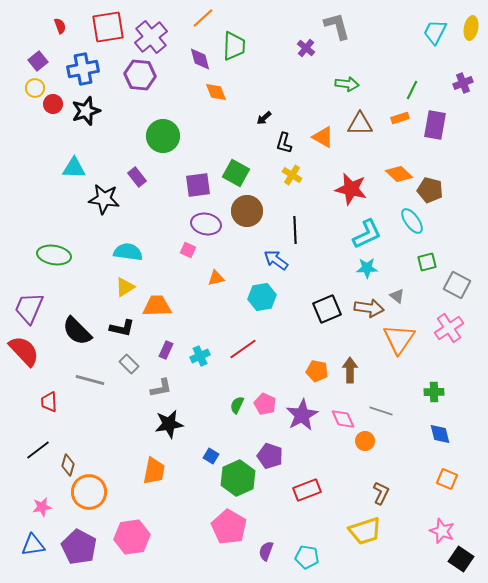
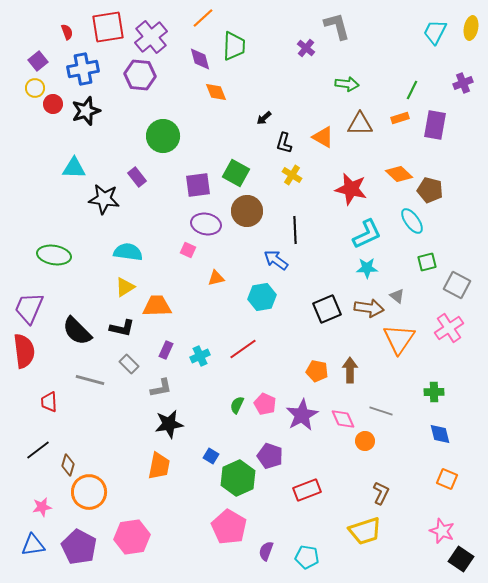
red semicircle at (60, 26): moved 7 px right, 6 px down
red semicircle at (24, 351): rotated 36 degrees clockwise
orange trapezoid at (154, 471): moved 5 px right, 5 px up
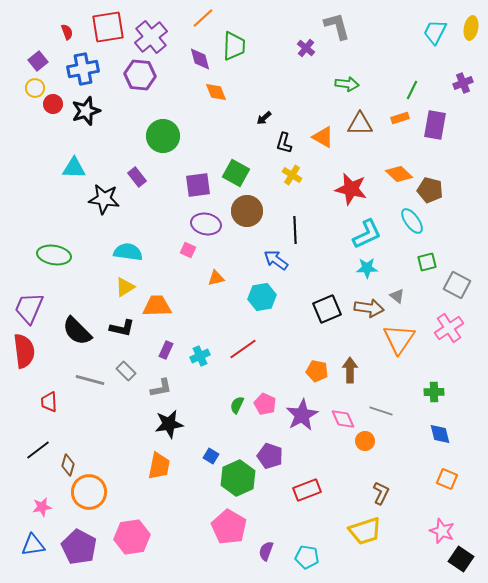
gray rectangle at (129, 364): moved 3 px left, 7 px down
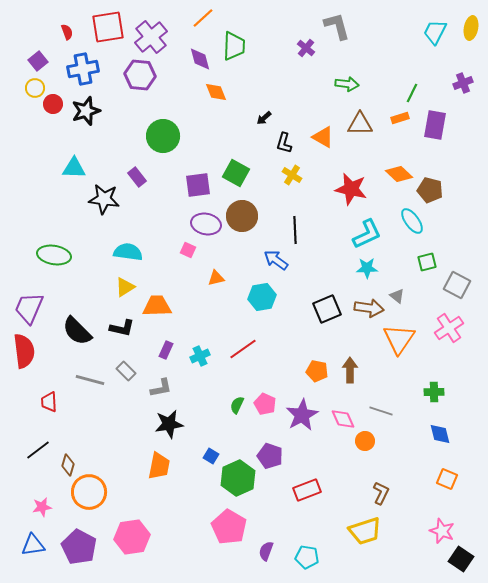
green line at (412, 90): moved 3 px down
brown circle at (247, 211): moved 5 px left, 5 px down
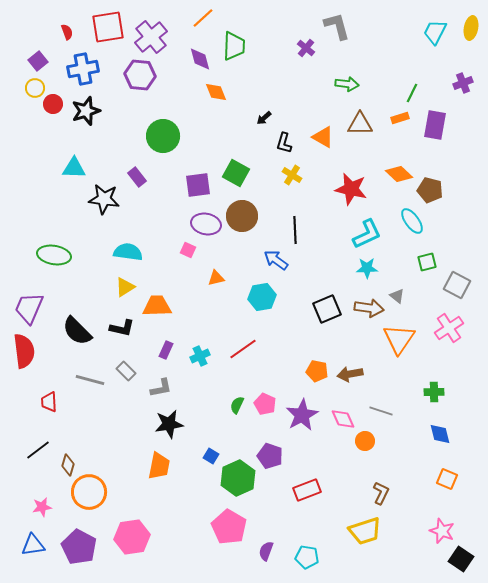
brown arrow at (350, 370): moved 4 px down; rotated 100 degrees counterclockwise
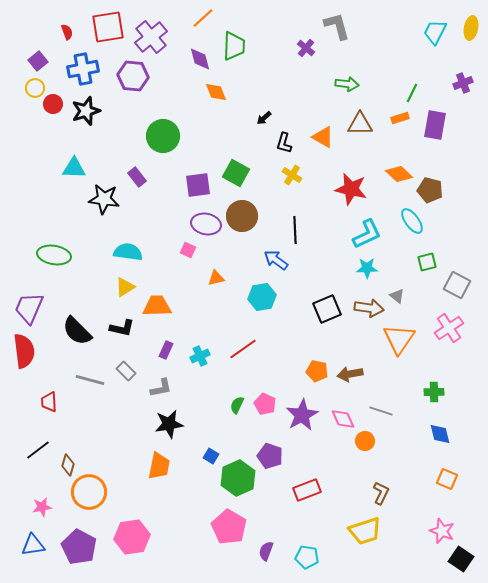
purple hexagon at (140, 75): moved 7 px left, 1 px down
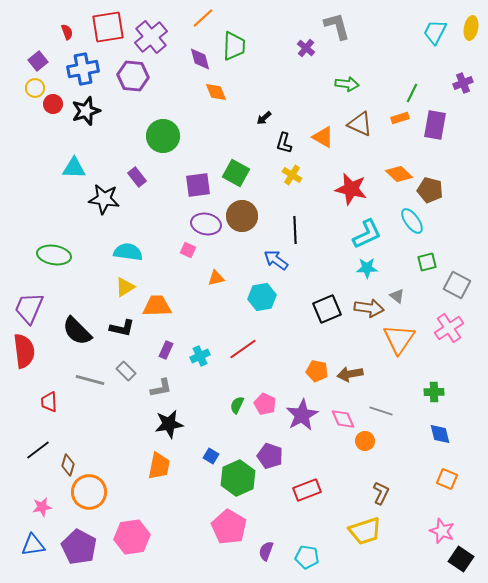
brown triangle at (360, 124): rotated 24 degrees clockwise
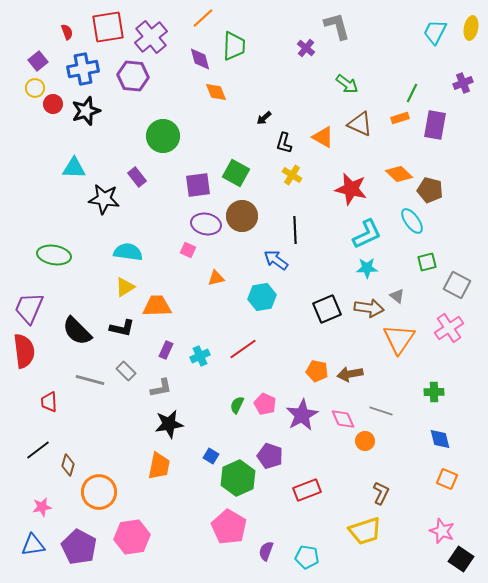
green arrow at (347, 84): rotated 30 degrees clockwise
blue diamond at (440, 434): moved 5 px down
orange circle at (89, 492): moved 10 px right
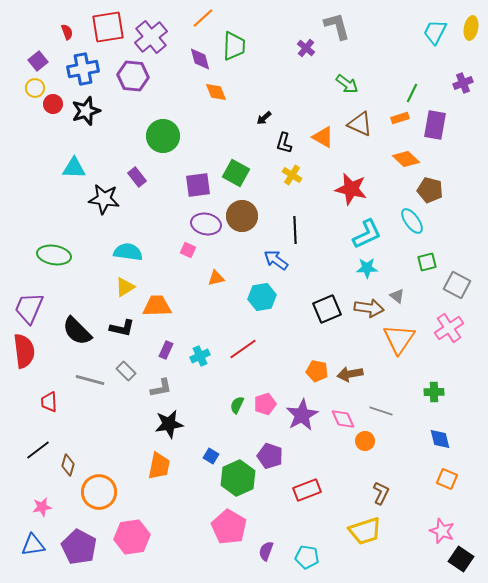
orange diamond at (399, 174): moved 7 px right, 15 px up
pink pentagon at (265, 404): rotated 30 degrees clockwise
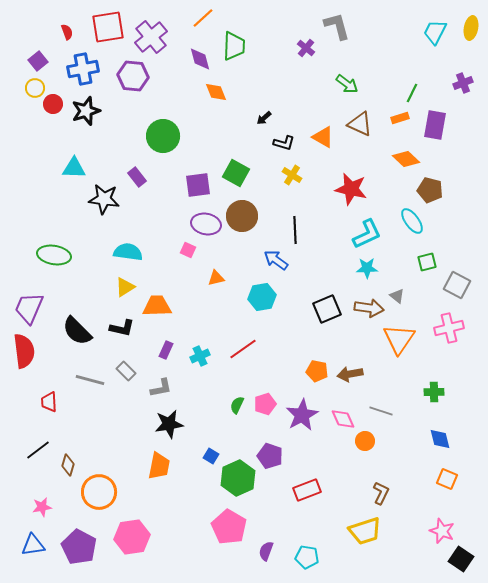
black L-shape at (284, 143): rotated 90 degrees counterclockwise
pink cross at (449, 328): rotated 20 degrees clockwise
